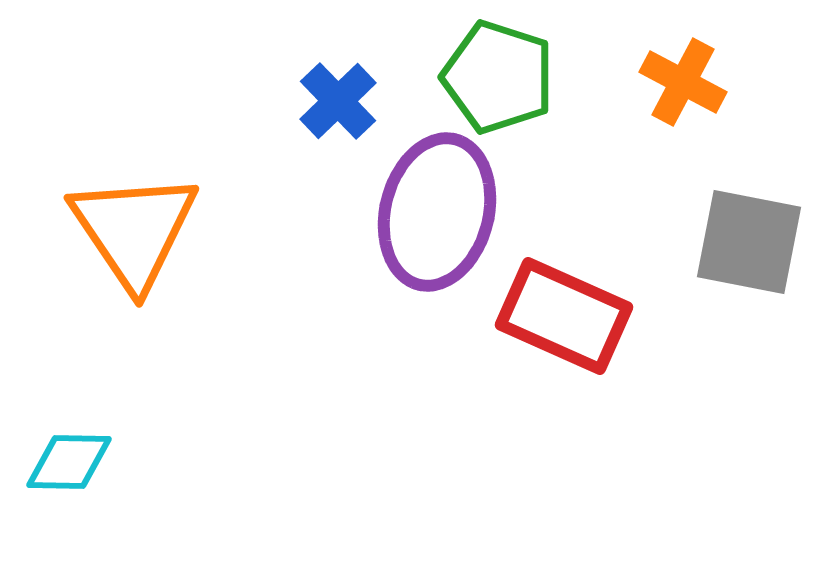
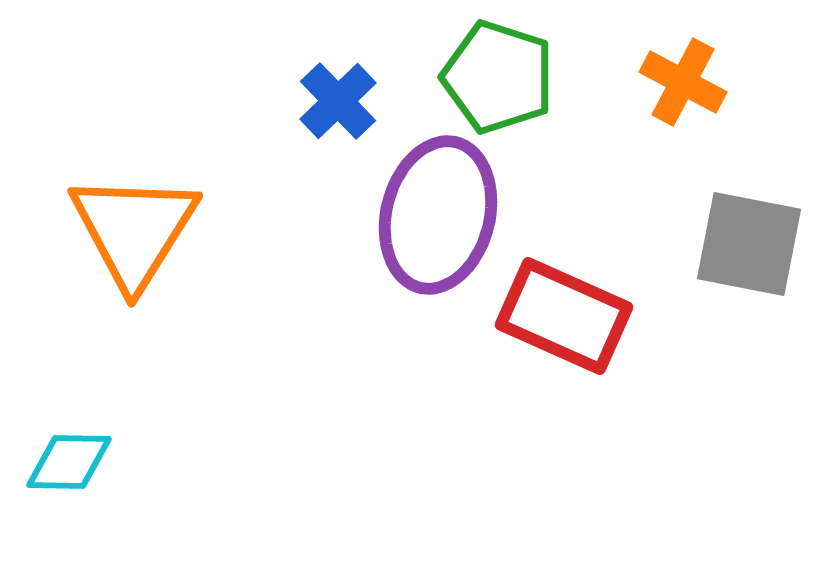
purple ellipse: moved 1 px right, 3 px down
orange triangle: rotated 6 degrees clockwise
gray square: moved 2 px down
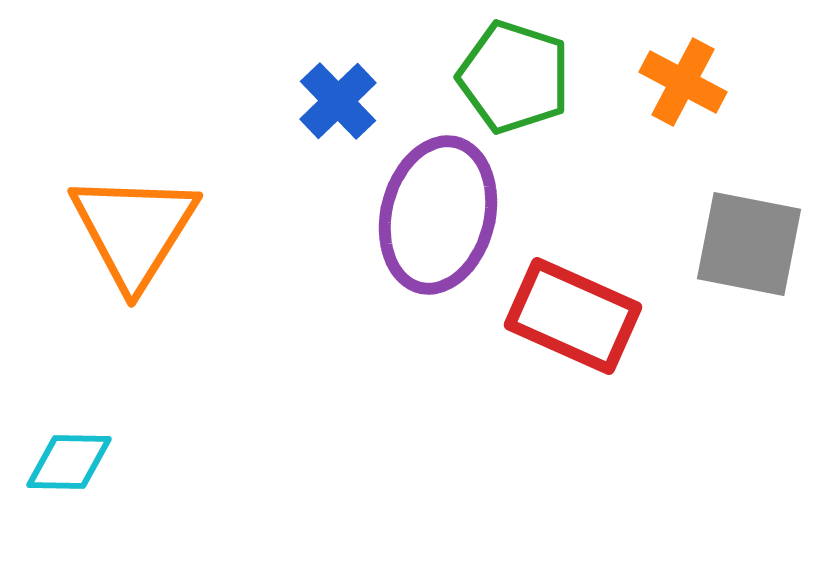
green pentagon: moved 16 px right
red rectangle: moved 9 px right
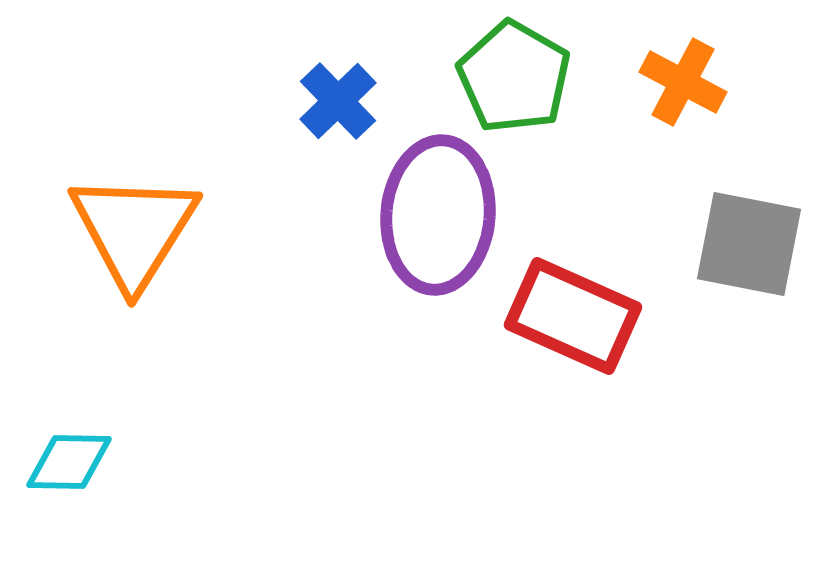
green pentagon: rotated 12 degrees clockwise
purple ellipse: rotated 9 degrees counterclockwise
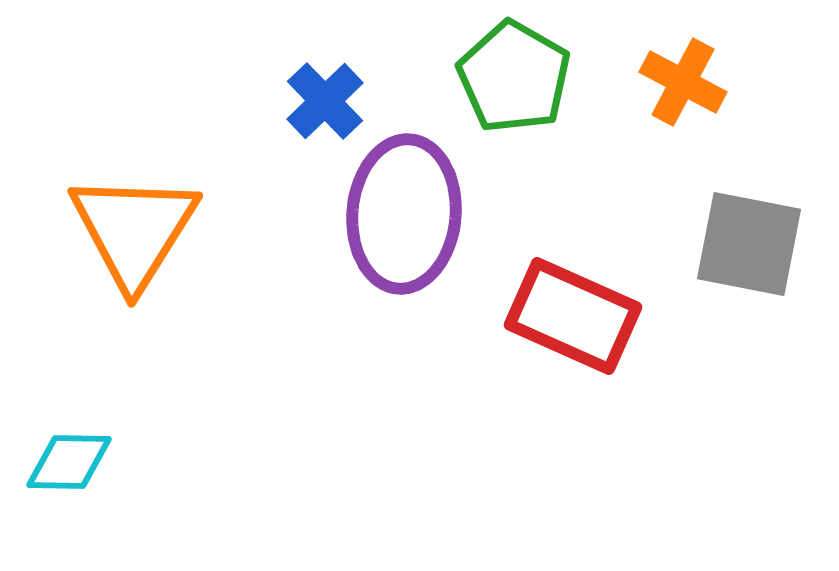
blue cross: moved 13 px left
purple ellipse: moved 34 px left, 1 px up
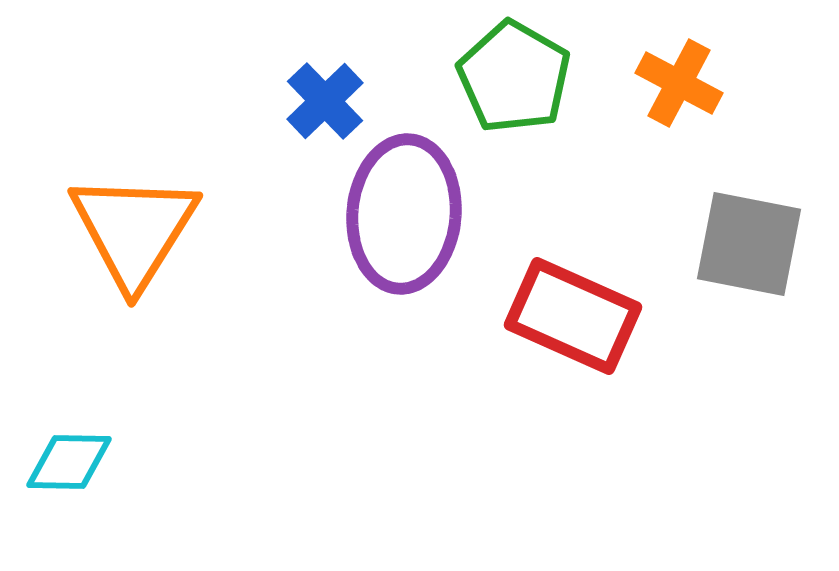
orange cross: moved 4 px left, 1 px down
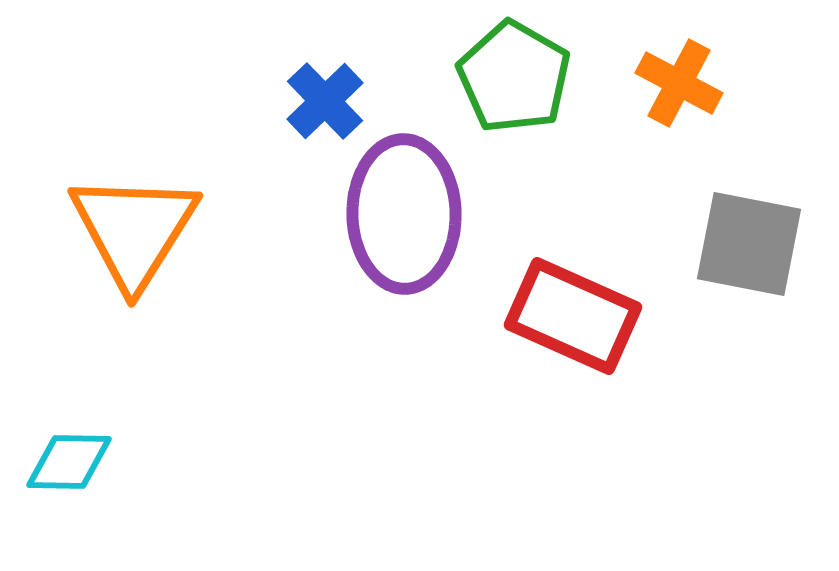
purple ellipse: rotated 6 degrees counterclockwise
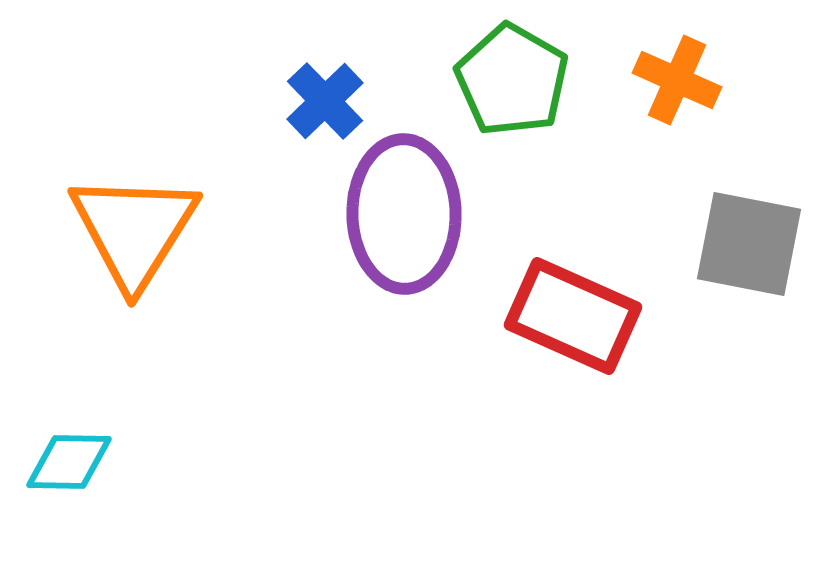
green pentagon: moved 2 px left, 3 px down
orange cross: moved 2 px left, 3 px up; rotated 4 degrees counterclockwise
